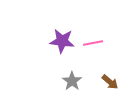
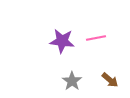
pink line: moved 3 px right, 5 px up
brown arrow: moved 2 px up
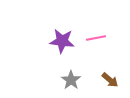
gray star: moved 1 px left, 1 px up
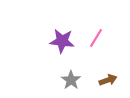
pink line: rotated 48 degrees counterclockwise
brown arrow: moved 2 px left; rotated 60 degrees counterclockwise
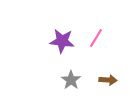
brown arrow: rotated 24 degrees clockwise
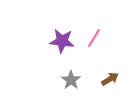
pink line: moved 2 px left
brown arrow: moved 2 px right, 1 px up; rotated 36 degrees counterclockwise
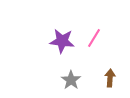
brown arrow: moved 1 px up; rotated 54 degrees counterclockwise
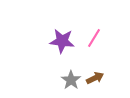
brown arrow: moved 15 px left; rotated 60 degrees clockwise
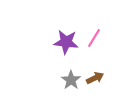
purple star: moved 4 px right, 1 px down
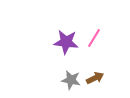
gray star: rotated 24 degrees counterclockwise
